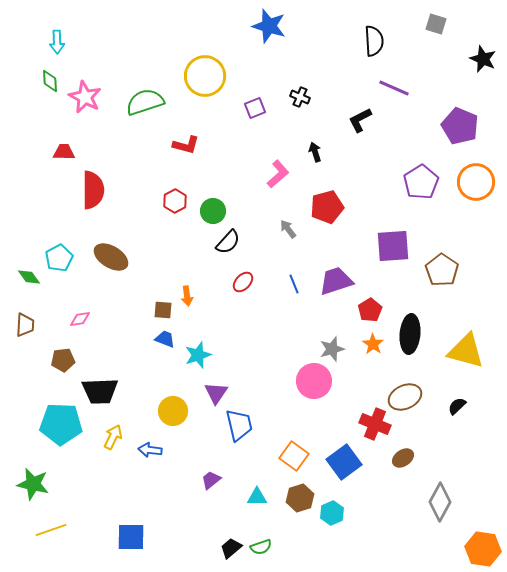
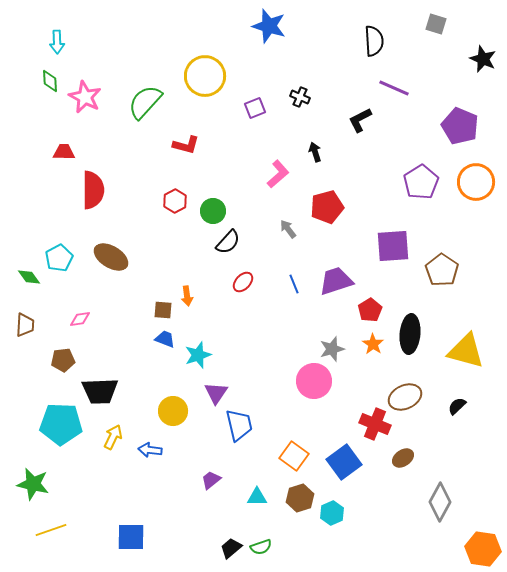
green semicircle at (145, 102): rotated 30 degrees counterclockwise
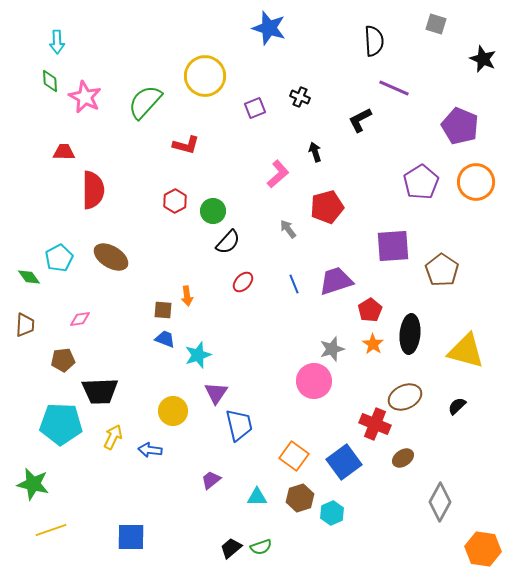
blue star at (269, 26): moved 2 px down
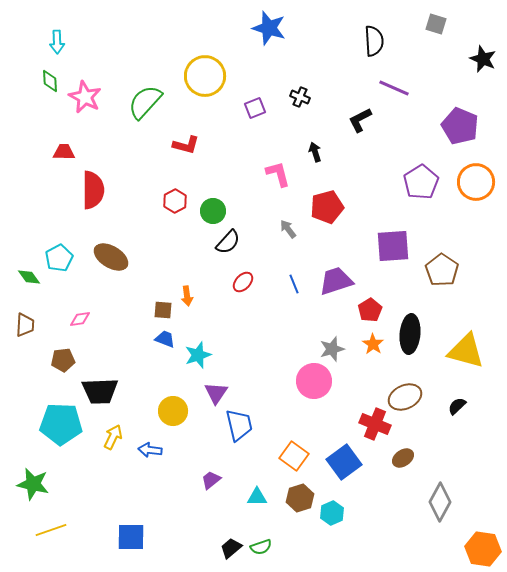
pink L-shape at (278, 174): rotated 64 degrees counterclockwise
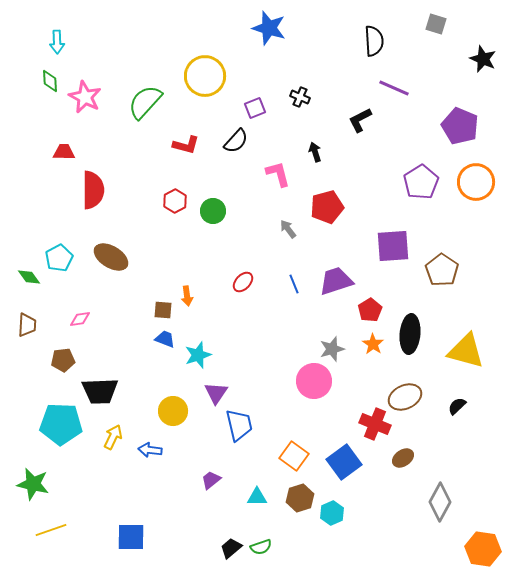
black semicircle at (228, 242): moved 8 px right, 101 px up
brown trapezoid at (25, 325): moved 2 px right
